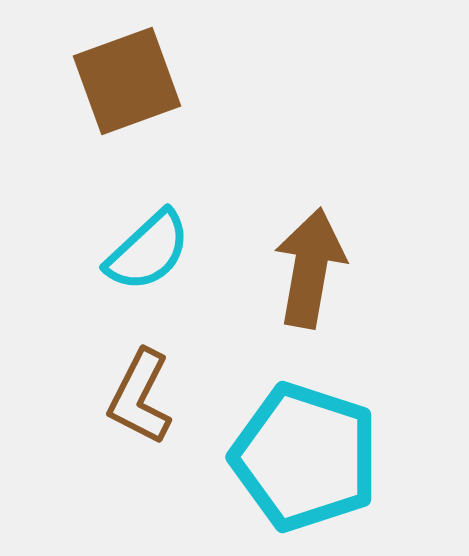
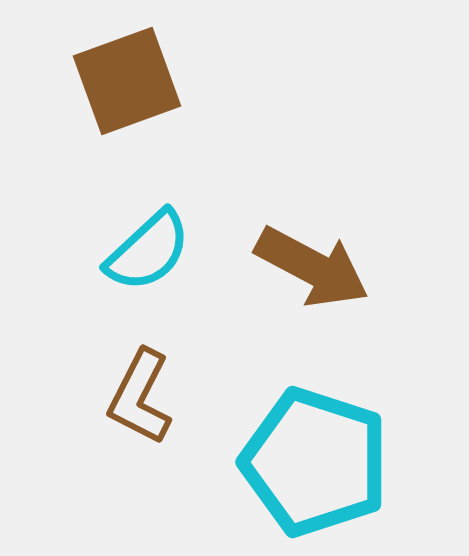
brown arrow: moved 2 px right, 1 px up; rotated 108 degrees clockwise
cyan pentagon: moved 10 px right, 5 px down
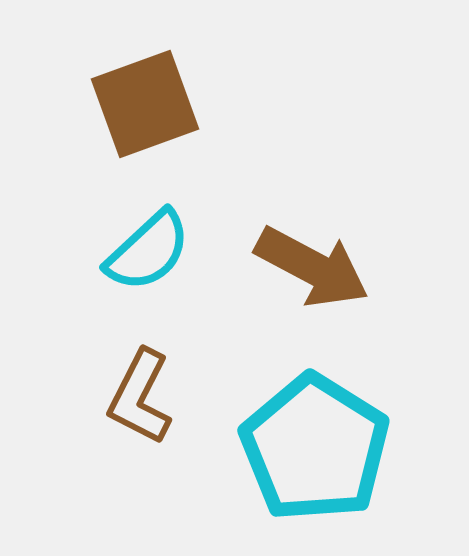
brown square: moved 18 px right, 23 px down
cyan pentagon: moved 14 px up; rotated 14 degrees clockwise
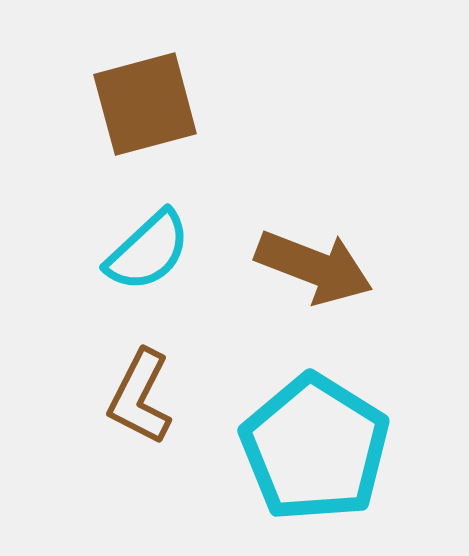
brown square: rotated 5 degrees clockwise
brown arrow: moved 2 px right; rotated 7 degrees counterclockwise
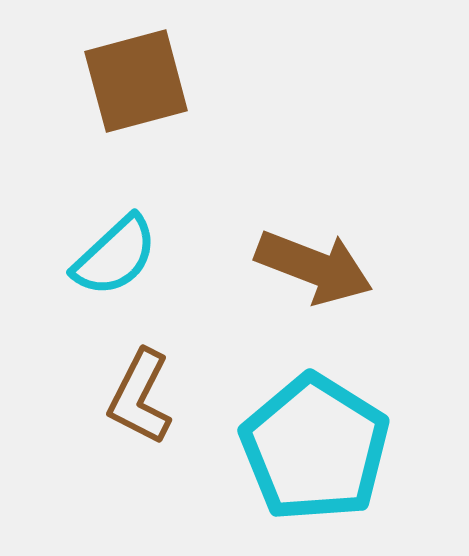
brown square: moved 9 px left, 23 px up
cyan semicircle: moved 33 px left, 5 px down
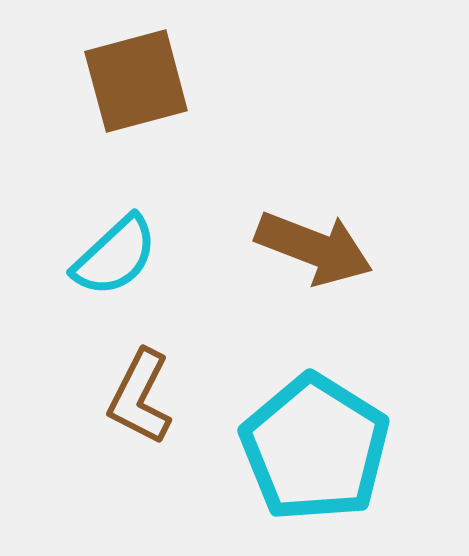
brown arrow: moved 19 px up
